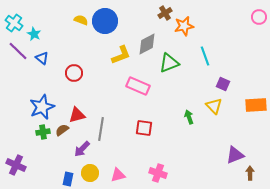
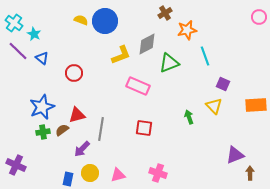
orange star: moved 3 px right, 4 px down
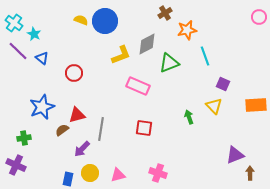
green cross: moved 19 px left, 6 px down
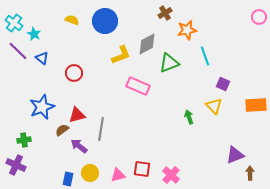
yellow semicircle: moved 9 px left
red square: moved 2 px left, 41 px down
green cross: moved 2 px down
purple arrow: moved 3 px left, 3 px up; rotated 84 degrees clockwise
pink cross: moved 13 px right, 2 px down; rotated 24 degrees clockwise
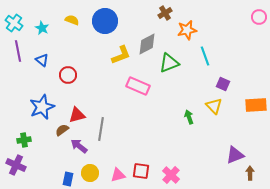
cyan star: moved 8 px right, 6 px up
purple line: rotated 35 degrees clockwise
blue triangle: moved 2 px down
red circle: moved 6 px left, 2 px down
red square: moved 1 px left, 2 px down
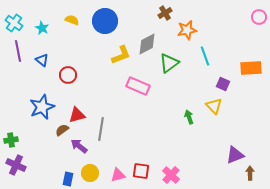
green triangle: rotated 15 degrees counterclockwise
orange rectangle: moved 5 px left, 37 px up
green cross: moved 13 px left
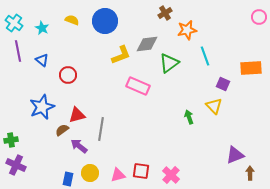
gray diamond: rotated 20 degrees clockwise
